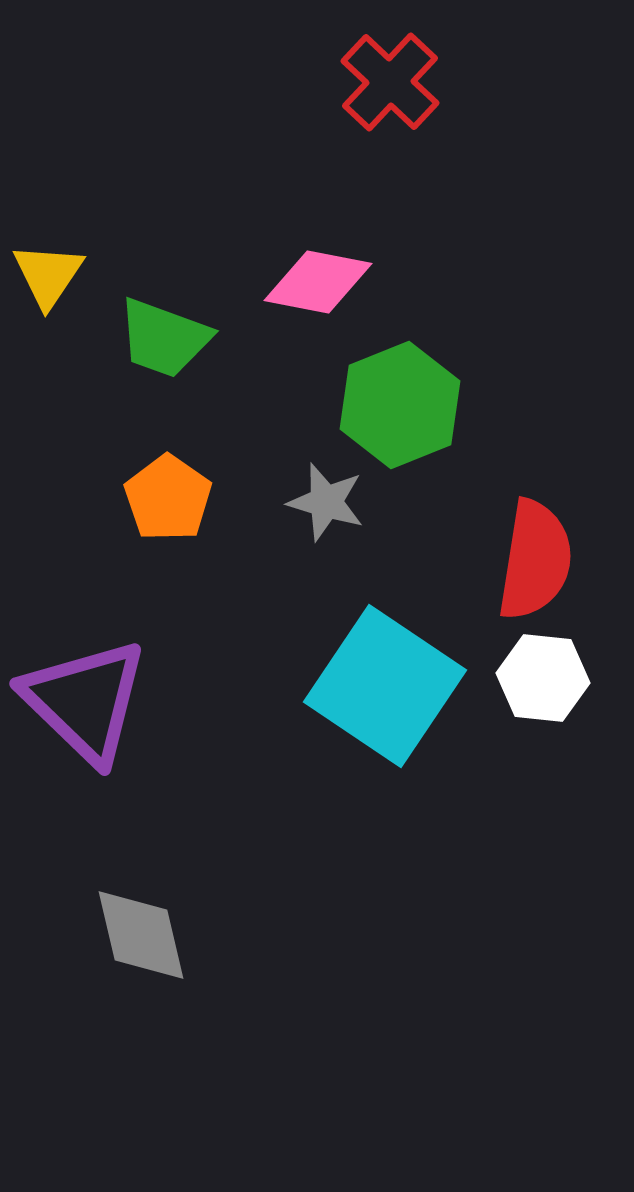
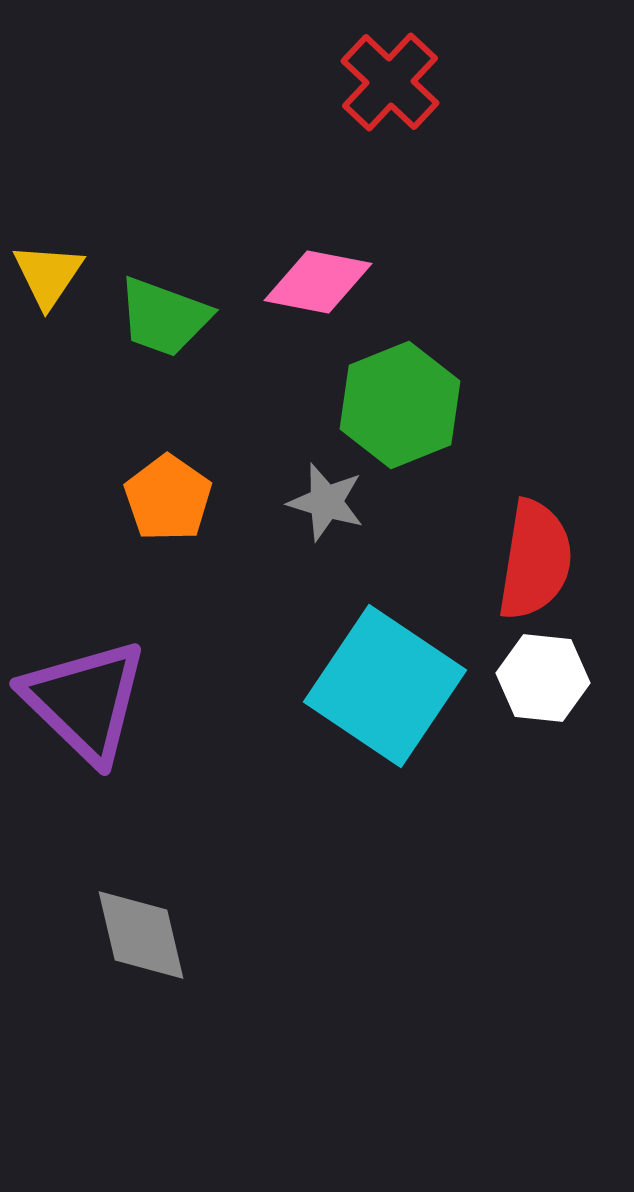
green trapezoid: moved 21 px up
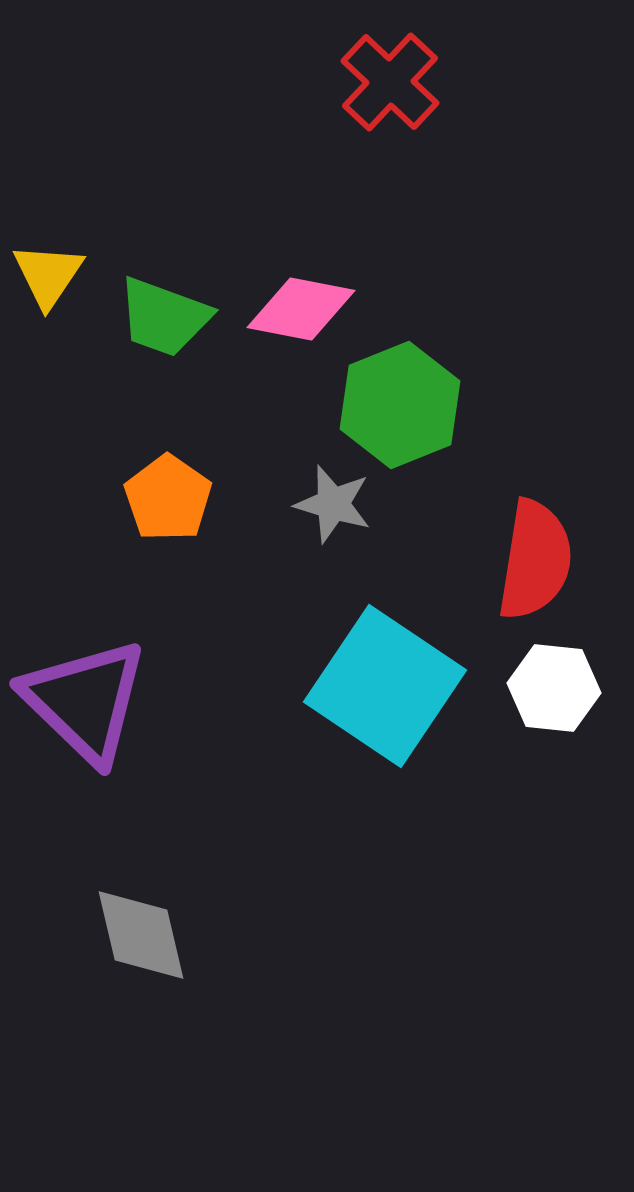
pink diamond: moved 17 px left, 27 px down
gray star: moved 7 px right, 2 px down
white hexagon: moved 11 px right, 10 px down
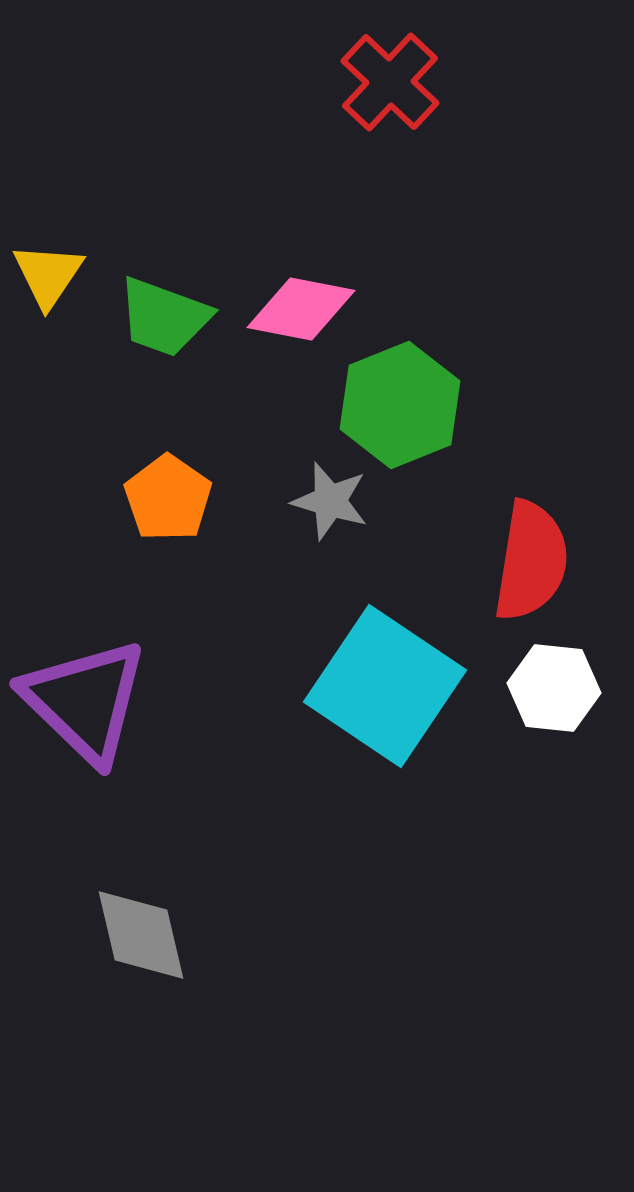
gray star: moved 3 px left, 3 px up
red semicircle: moved 4 px left, 1 px down
